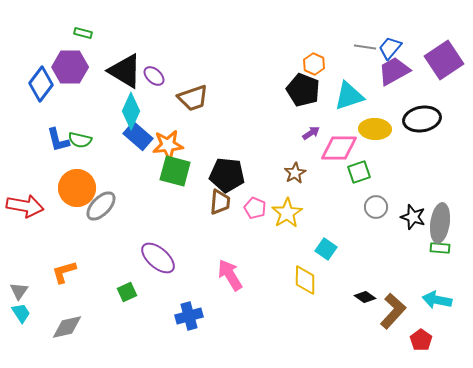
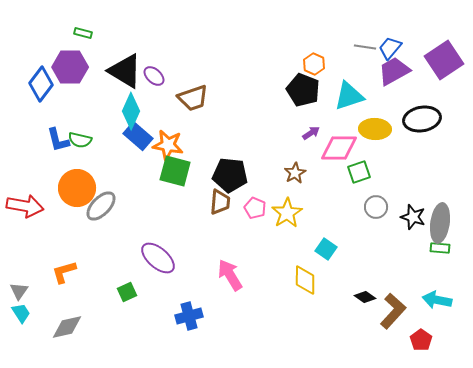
orange star at (168, 145): rotated 16 degrees clockwise
black pentagon at (227, 175): moved 3 px right
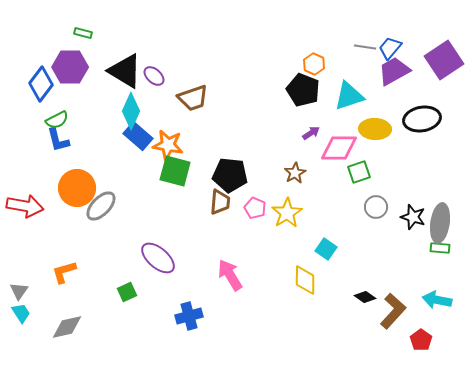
green semicircle at (80, 140): moved 23 px left, 20 px up; rotated 40 degrees counterclockwise
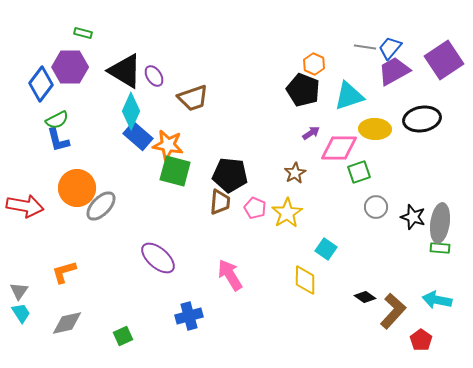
purple ellipse at (154, 76): rotated 15 degrees clockwise
green square at (127, 292): moved 4 px left, 44 px down
gray diamond at (67, 327): moved 4 px up
